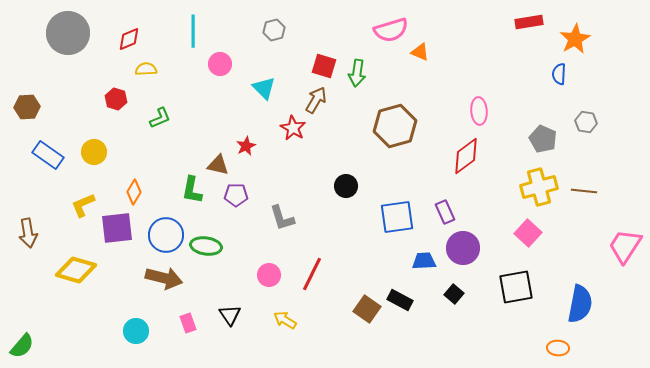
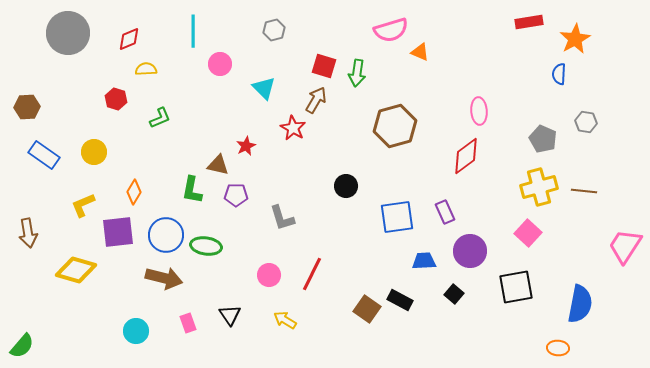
blue rectangle at (48, 155): moved 4 px left
purple square at (117, 228): moved 1 px right, 4 px down
purple circle at (463, 248): moved 7 px right, 3 px down
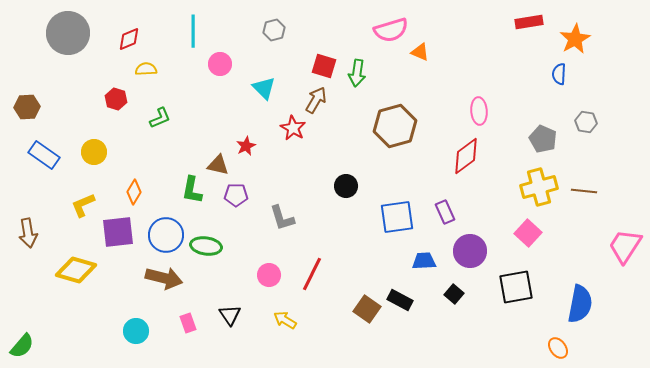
orange ellipse at (558, 348): rotated 50 degrees clockwise
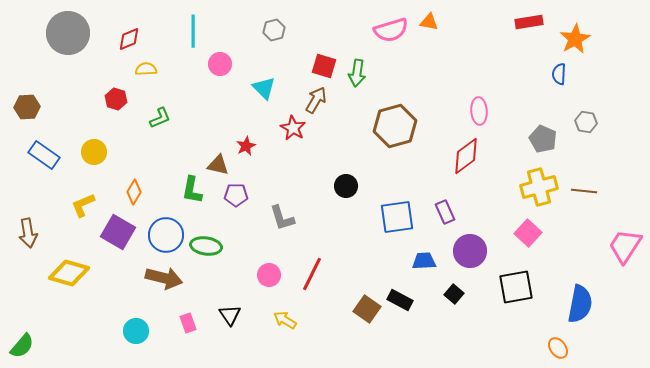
orange triangle at (420, 52): moved 9 px right, 30 px up; rotated 12 degrees counterclockwise
purple square at (118, 232): rotated 36 degrees clockwise
yellow diamond at (76, 270): moved 7 px left, 3 px down
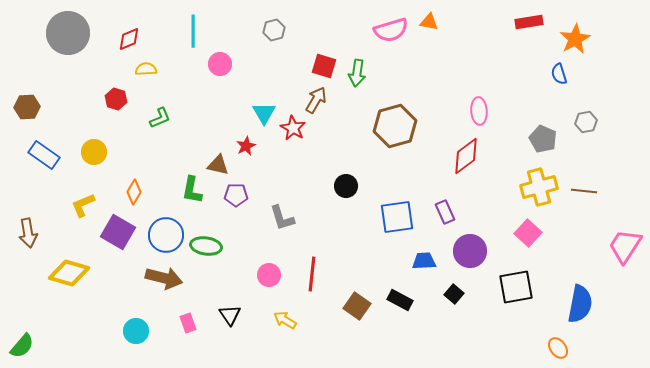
blue semicircle at (559, 74): rotated 20 degrees counterclockwise
cyan triangle at (264, 88): moved 25 px down; rotated 15 degrees clockwise
gray hexagon at (586, 122): rotated 20 degrees counterclockwise
red line at (312, 274): rotated 20 degrees counterclockwise
brown square at (367, 309): moved 10 px left, 3 px up
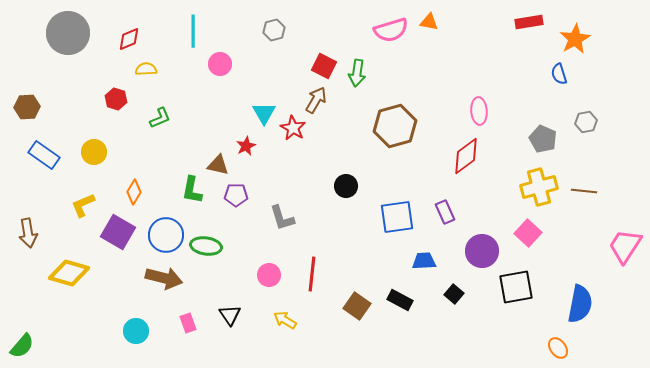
red square at (324, 66): rotated 10 degrees clockwise
purple circle at (470, 251): moved 12 px right
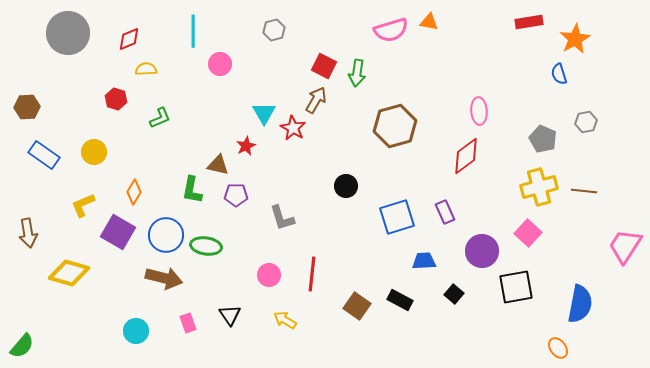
blue square at (397, 217): rotated 9 degrees counterclockwise
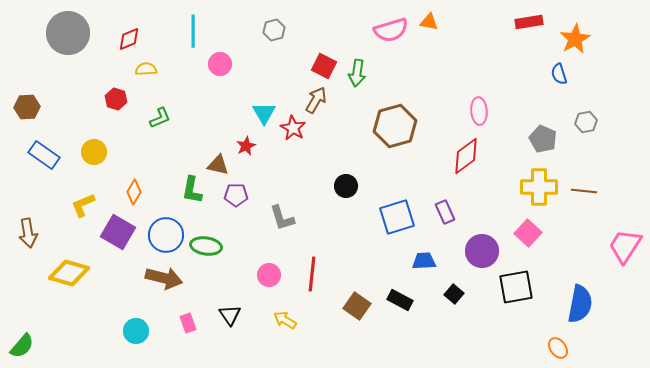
yellow cross at (539, 187): rotated 15 degrees clockwise
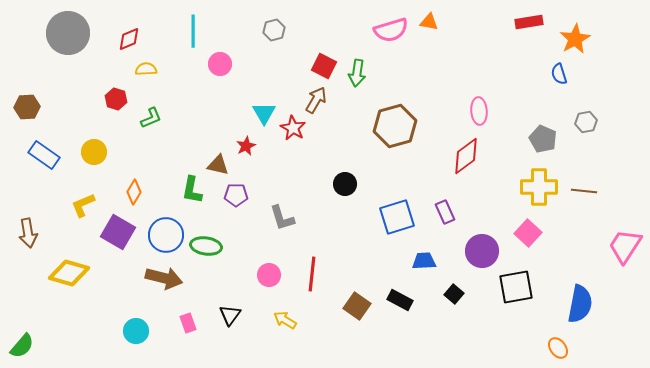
green L-shape at (160, 118): moved 9 px left
black circle at (346, 186): moved 1 px left, 2 px up
black triangle at (230, 315): rotated 10 degrees clockwise
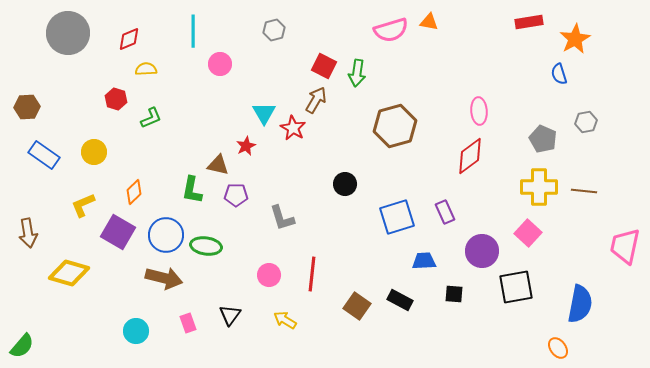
red diamond at (466, 156): moved 4 px right
orange diamond at (134, 192): rotated 15 degrees clockwise
pink trapezoid at (625, 246): rotated 21 degrees counterclockwise
black square at (454, 294): rotated 36 degrees counterclockwise
